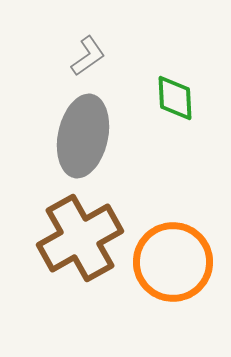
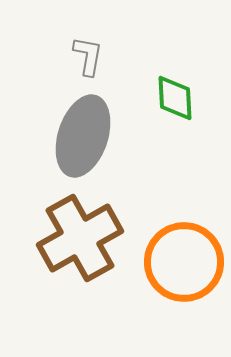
gray L-shape: rotated 45 degrees counterclockwise
gray ellipse: rotated 6 degrees clockwise
orange circle: moved 11 px right
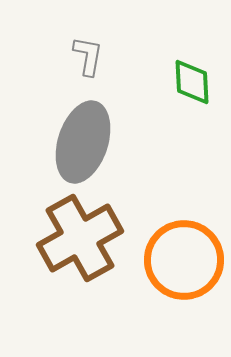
green diamond: moved 17 px right, 16 px up
gray ellipse: moved 6 px down
orange circle: moved 2 px up
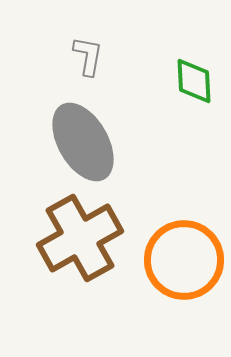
green diamond: moved 2 px right, 1 px up
gray ellipse: rotated 48 degrees counterclockwise
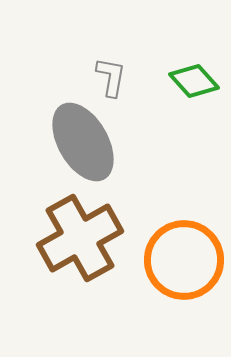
gray L-shape: moved 23 px right, 21 px down
green diamond: rotated 39 degrees counterclockwise
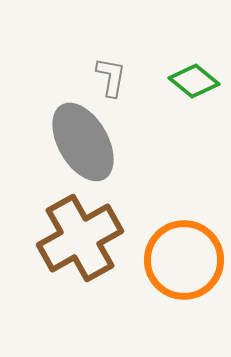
green diamond: rotated 9 degrees counterclockwise
